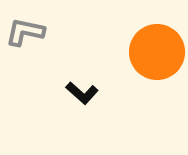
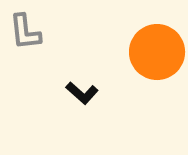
gray L-shape: rotated 108 degrees counterclockwise
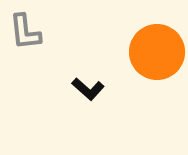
black L-shape: moved 6 px right, 4 px up
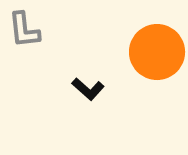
gray L-shape: moved 1 px left, 2 px up
